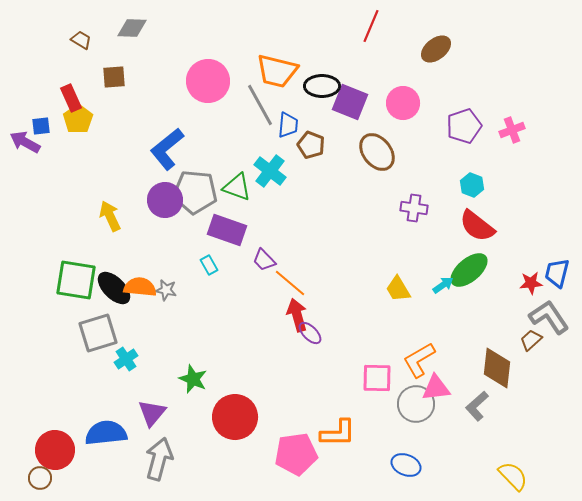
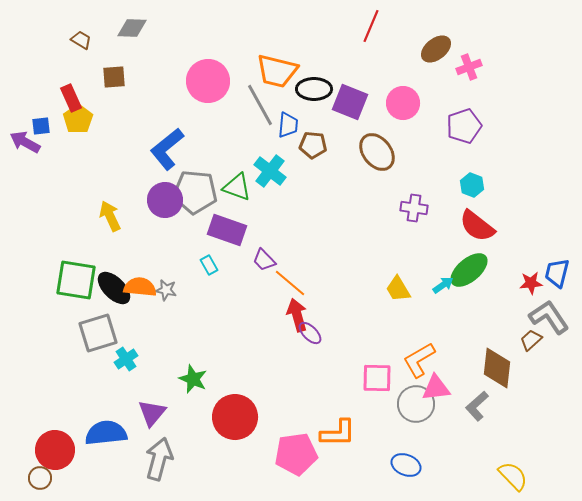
black ellipse at (322, 86): moved 8 px left, 3 px down
pink cross at (512, 130): moved 43 px left, 63 px up
brown pentagon at (311, 145): moved 2 px right; rotated 16 degrees counterclockwise
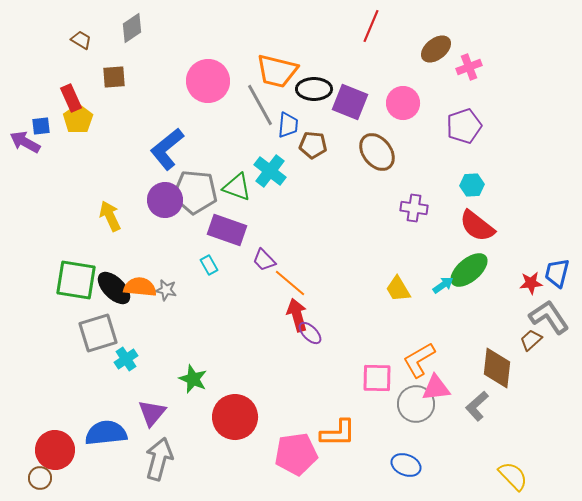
gray diamond at (132, 28): rotated 36 degrees counterclockwise
cyan hexagon at (472, 185): rotated 25 degrees counterclockwise
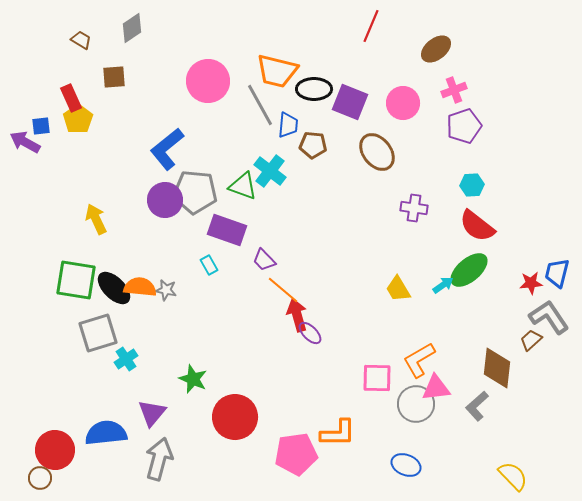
pink cross at (469, 67): moved 15 px left, 23 px down
green triangle at (237, 187): moved 6 px right, 1 px up
yellow arrow at (110, 216): moved 14 px left, 3 px down
orange line at (290, 283): moved 7 px left, 7 px down
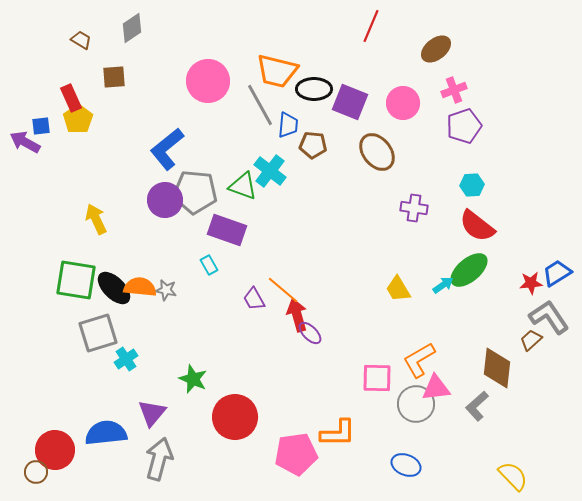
purple trapezoid at (264, 260): moved 10 px left, 39 px down; rotated 15 degrees clockwise
blue trapezoid at (557, 273): rotated 44 degrees clockwise
brown circle at (40, 478): moved 4 px left, 6 px up
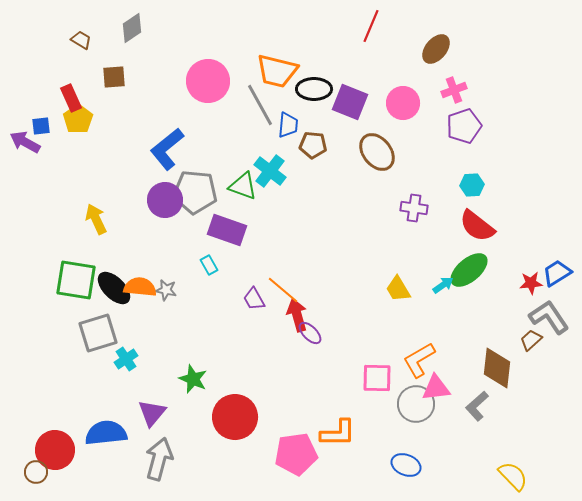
brown ellipse at (436, 49): rotated 12 degrees counterclockwise
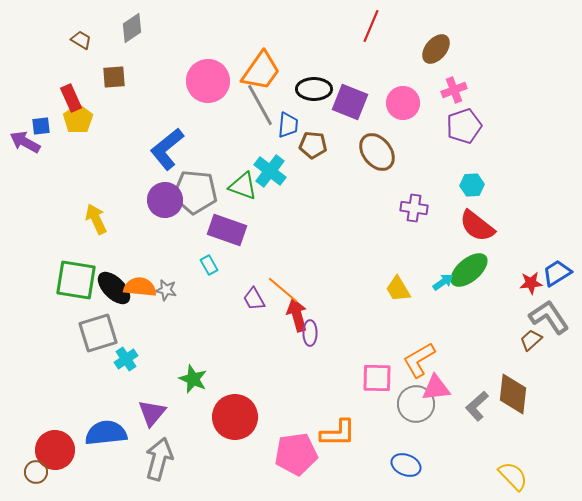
orange trapezoid at (277, 71): moved 16 px left; rotated 69 degrees counterclockwise
cyan arrow at (443, 285): moved 3 px up
purple ellipse at (310, 333): rotated 45 degrees clockwise
brown diamond at (497, 368): moved 16 px right, 26 px down
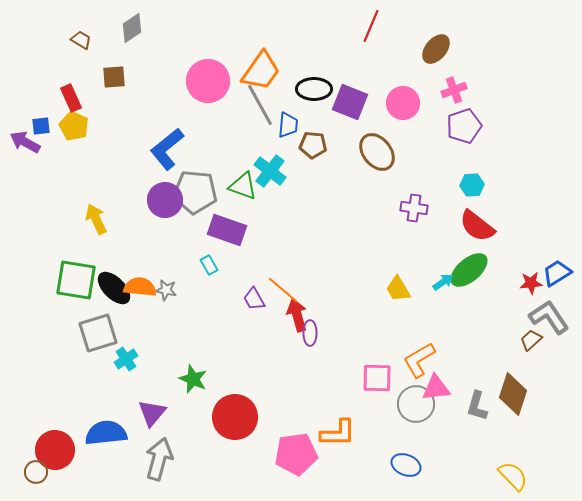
yellow pentagon at (78, 119): moved 4 px left, 7 px down; rotated 12 degrees counterclockwise
brown diamond at (513, 394): rotated 12 degrees clockwise
gray L-shape at (477, 406): rotated 32 degrees counterclockwise
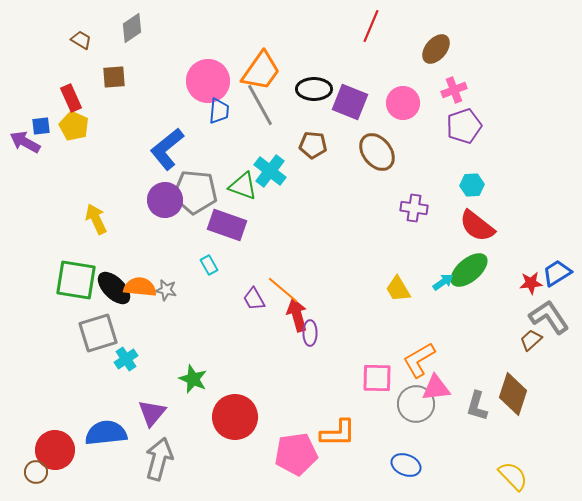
blue trapezoid at (288, 125): moved 69 px left, 14 px up
purple rectangle at (227, 230): moved 5 px up
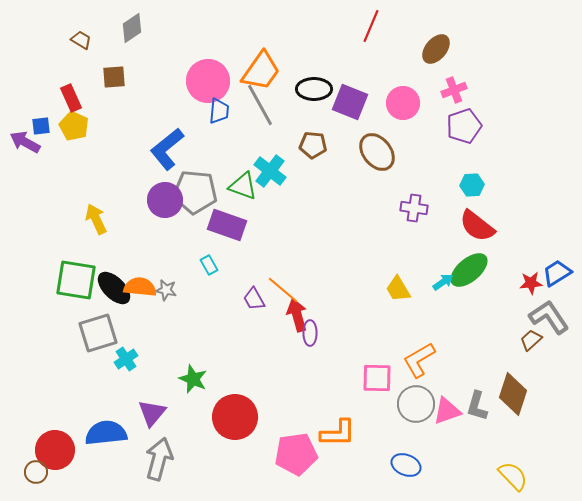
pink triangle at (436, 388): moved 11 px right, 23 px down; rotated 12 degrees counterclockwise
